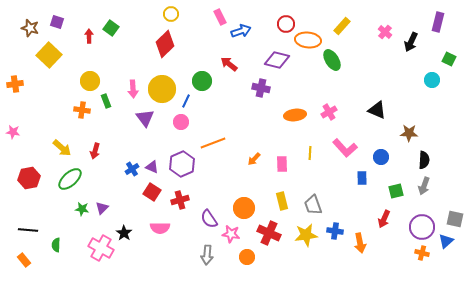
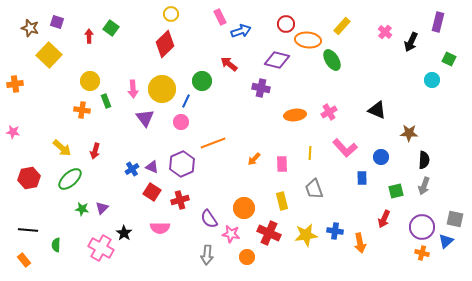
gray trapezoid at (313, 205): moved 1 px right, 16 px up
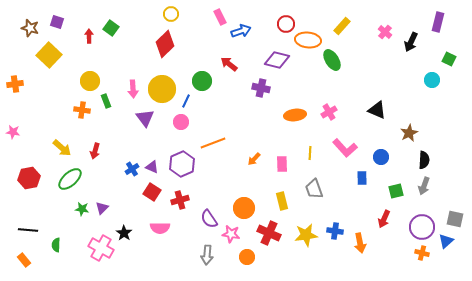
brown star at (409, 133): rotated 30 degrees counterclockwise
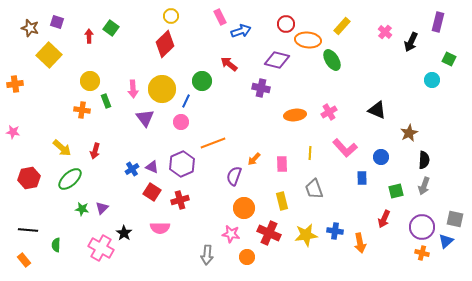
yellow circle at (171, 14): moved 2 px down
purple semicircle at (209, 219): moved 25 px right, 43 px up; rotated 54 degrees clockwise
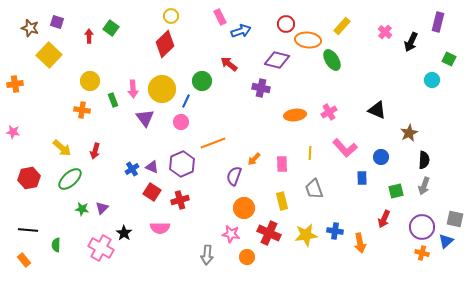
green rectangle at (106, 101): moved 7 px right, 1 px up
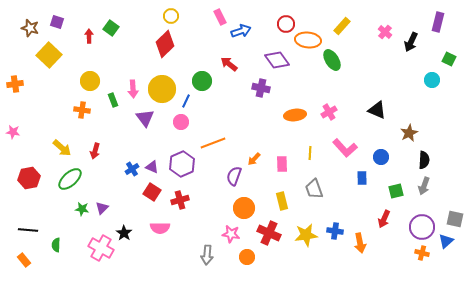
purple diamond at (277, 60): rotated 40 degrees clockwise
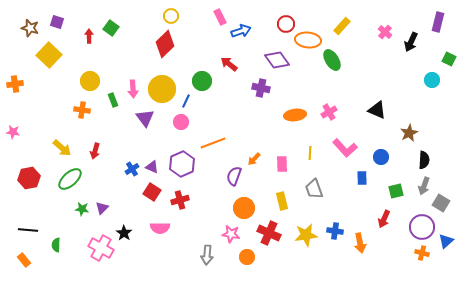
gray square at (455, 219): moved 14 px left, 16 px up; rotated 18 degrees clockwise
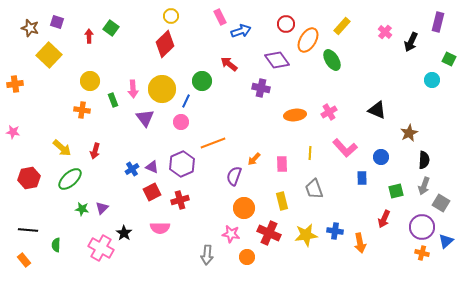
orange ellipse at (308, 40): rotated 65 degrees counterclockwise
red square at (152, 192): rotated 30 degrees clockwise
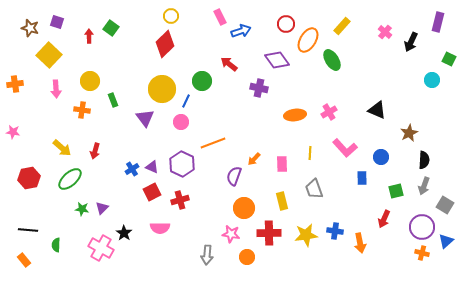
purple cross at (261, 88): moved 2 px left
pink arrow at (133, 89): moved 77 px left
purple hexagon at (182, 164): rotated 10 degrees counterclockwise
gray square at (441, 203): moved 4 px right, 2 px down
red cross at (269, 233): rotated 25 degrees counterclockwise
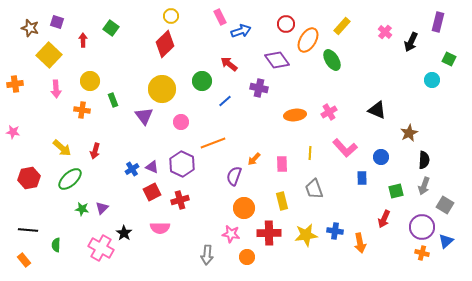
red arrow at (89, 36): moved 6 px left, 4 px down
blue line at (186, 101): moved 39 px right; rotated 24 degrees clockwise
purple triangle at (145, 118): moved 1 px left, 2 px up
